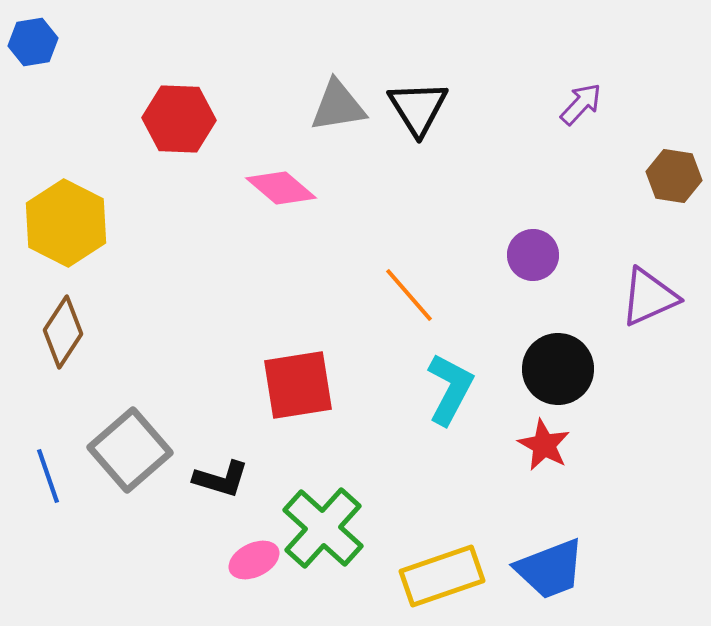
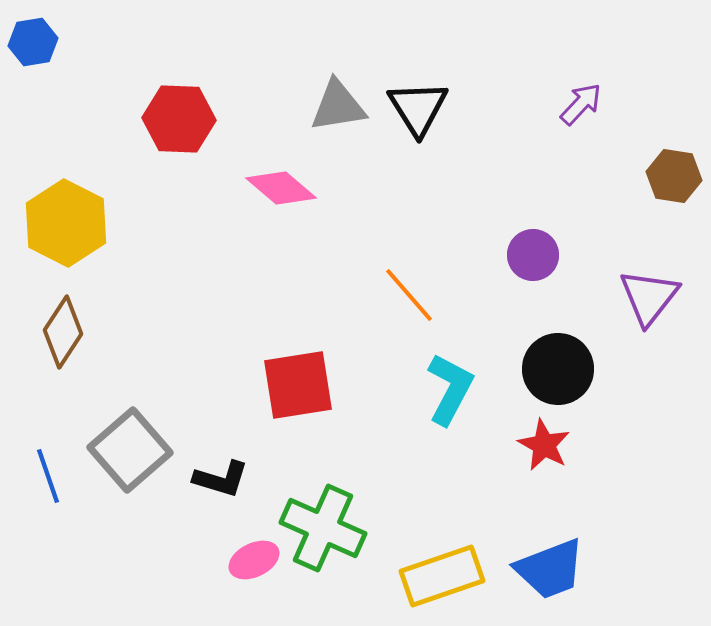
purple triangle: rotated 28 degrees counterclockwise
green cross: rotated 18 degrees counterclockwise
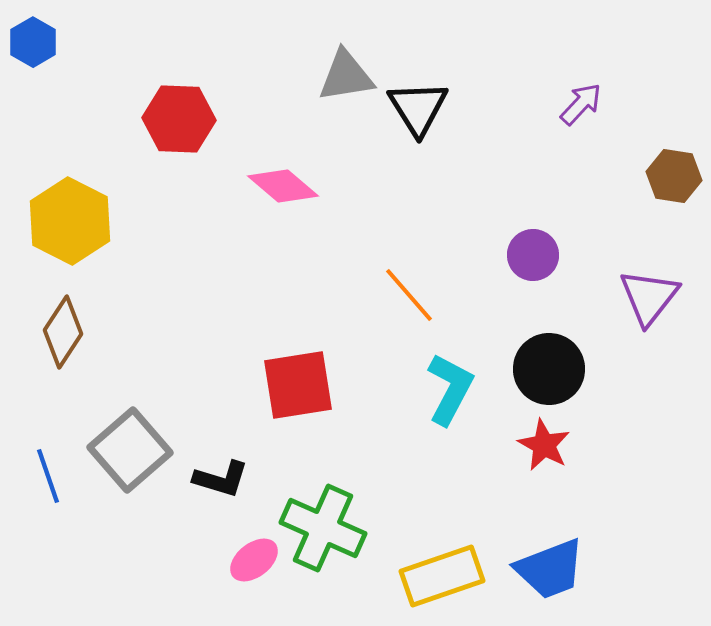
blue hexagon: rotated 21 degrees counterclockwise
gray triangle: moved 8 px right, 30 px up
pink diamond: moved 2 px right, 2 px up
yellow hexagon: moved 4 px right, 2 px up
black circle: moved 9 px left
pink ellipse: rotated 12 degrees counterclockwise
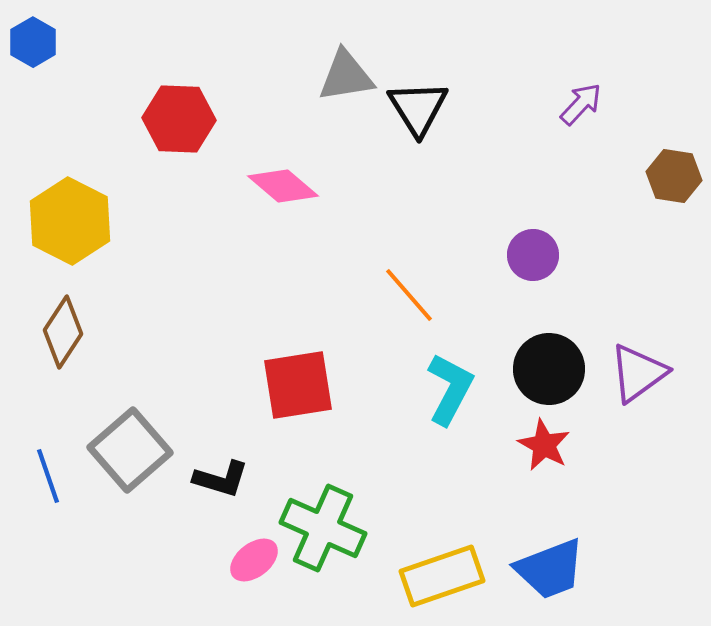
purple triangle: moved 11 px left, 76 px down; rotated 16 degrees clockwise
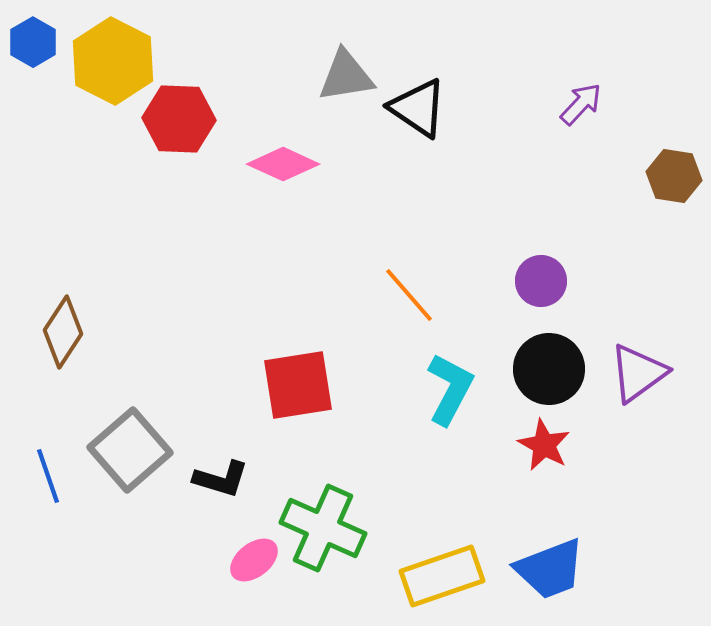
black triangle: rotated 24 degrees counterclockwise
pink diamond: moved 22 px up; rotated 16 degrees counterclockwise
yellow hexagon: moved 43 px right, 160 px up
purple circle: moved 8 px right, 26 px down
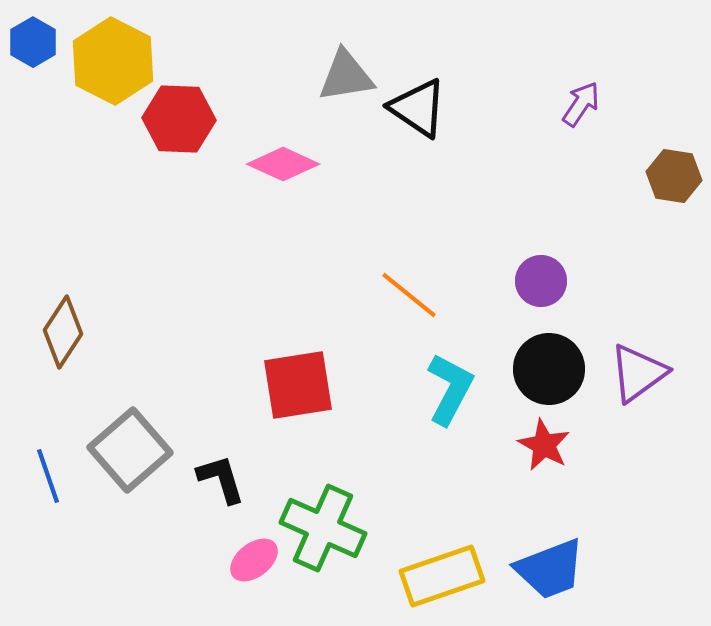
purple arrow: rotated 9 degrees counterclockwise
orange line: rotated 10 degrees counterclockwise
black L-shape: rotated 124 degrees counterclockwise
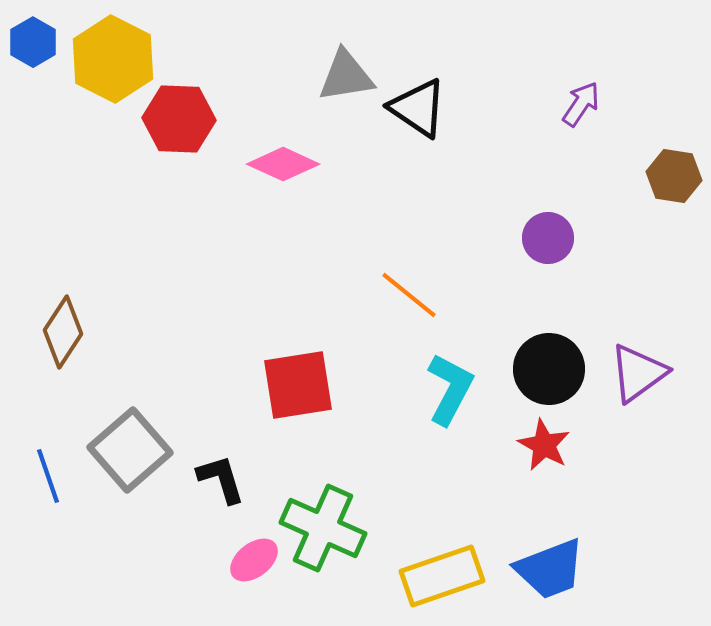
yellow hexagon: moved 2 px up
purple circle: moved 7 px right, 43 px up
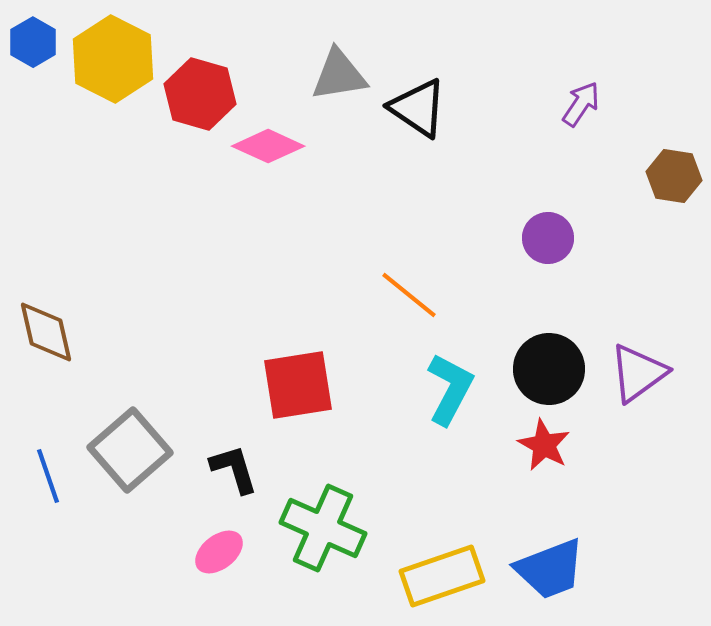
gray triangle: moved 7 px left, 1 px up
red hexagon: moved 21 px right, 25 px up; rotated 14 degrees clockwise
pink diamond: moved 15 px left, 18 px up
brown diamond: moved 17 px left; rotated 46 degrees counterclockwise
black L-shape: moved 13 px right, 10 px up
pink ellipse: moved 35 px left, 8 px up
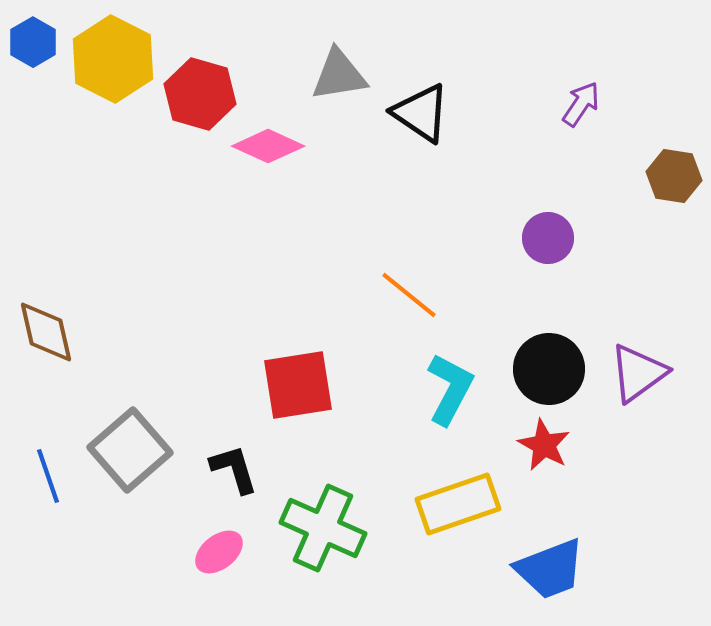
black triangle: moved 3 px right, 5 px down
yellow rectangle: moved 16 px right, 72 px up
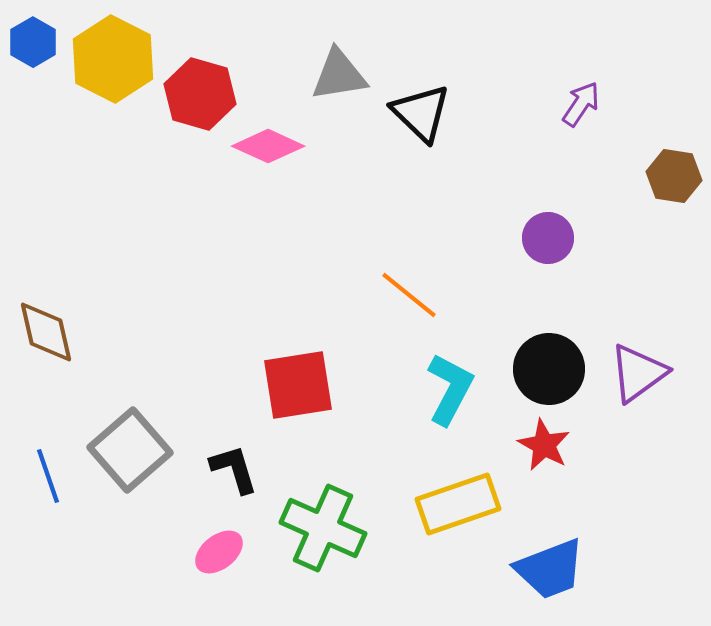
black triangle: rotated 10 degrees clockwise
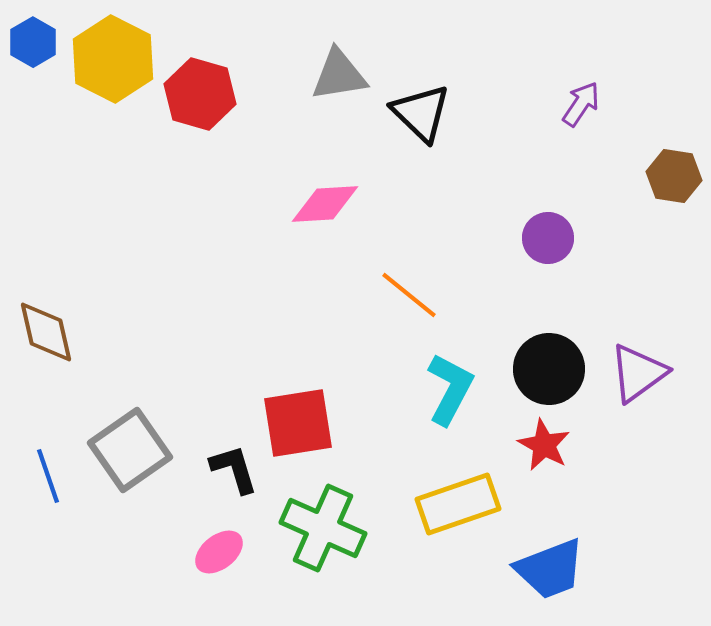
pink diamond: moved 57 px right, 58 px down; rotated 28 degrees counterclockwise
red square: moved 38 px down
gray square: rotated 6 degrees clockwise
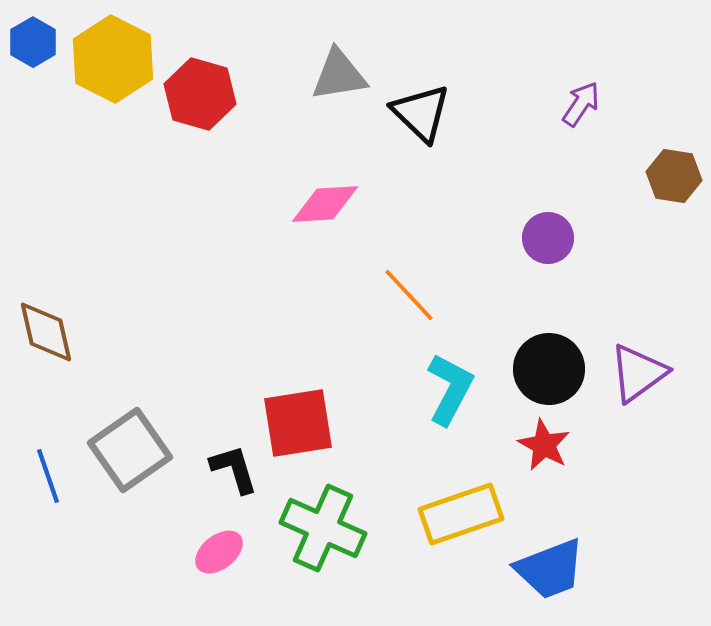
orange line: rotated 8 degrees clockwise
yellow rectangle: moved 3 px right, 10 px down
